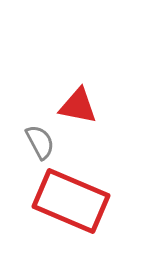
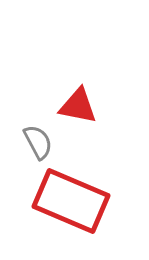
gray semicircle: moved 2 px left
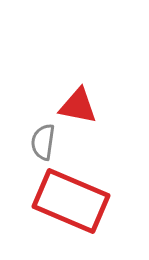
gray semicircle: moved 5 px right; rotated 144 degrees counterclockwise
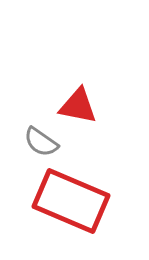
gray semicircle: moved 2 px left; rotated 63 degrees counterclockwise
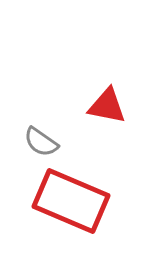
red triangle: moved 29 px right
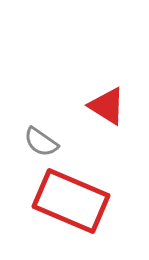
red triangle: rotated 21 degrees clockwise
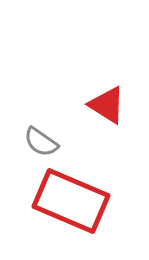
red triangle: moved 1 px up
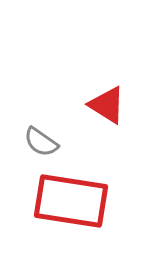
red rectangle: rotated 14 degrees counterclockwise
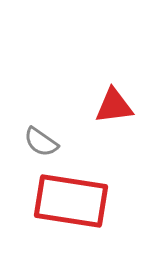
red triangle: moved 7 px right, 1 px down; rotated 39 degrees counterclockwise
